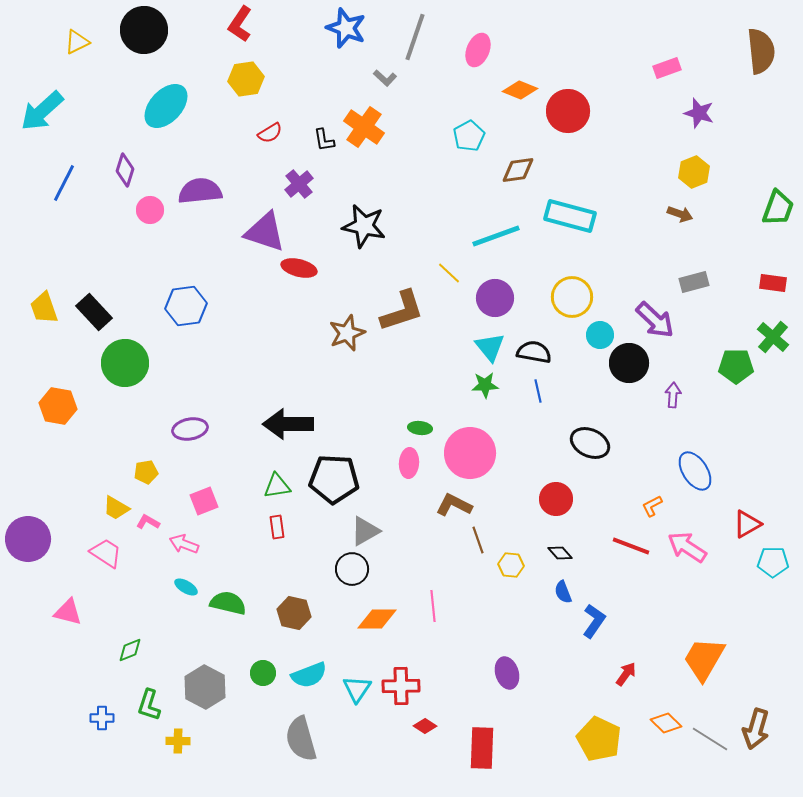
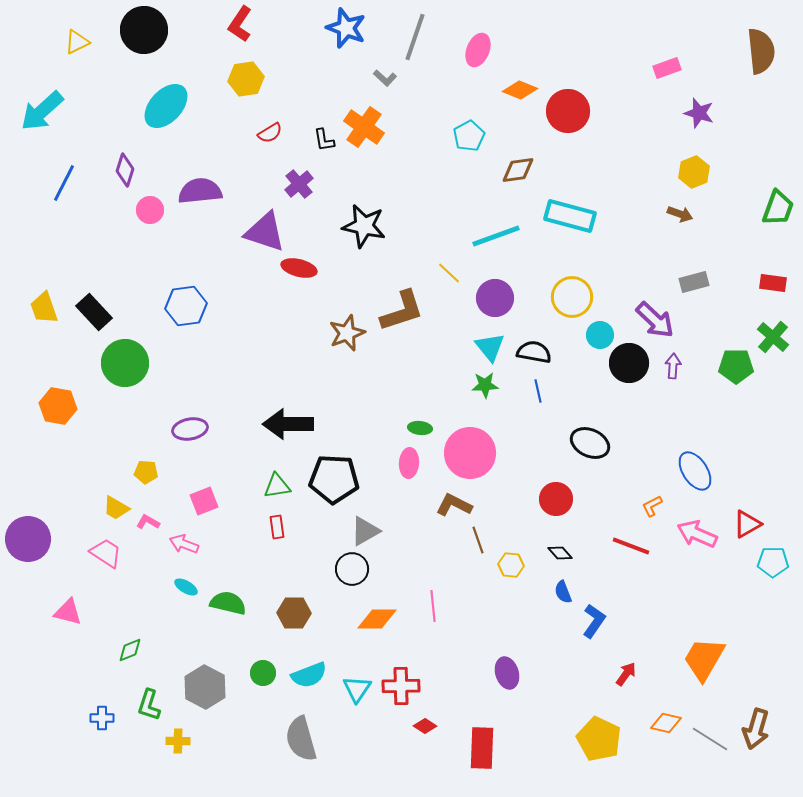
purple arrow at (673, 395): moved 29 px up
yellow pentagon at (146, 472): rotated 15 degrees clockwise
pink arrow at (687, 547): moved 10 px right, 13 px up; rotated 9 degrees counterclockwise
brown hexagon at (294, 613): rotated 12 degrees counterclockwise
orange diamond at (666, 723): rotated 32 degrees counterclockwise
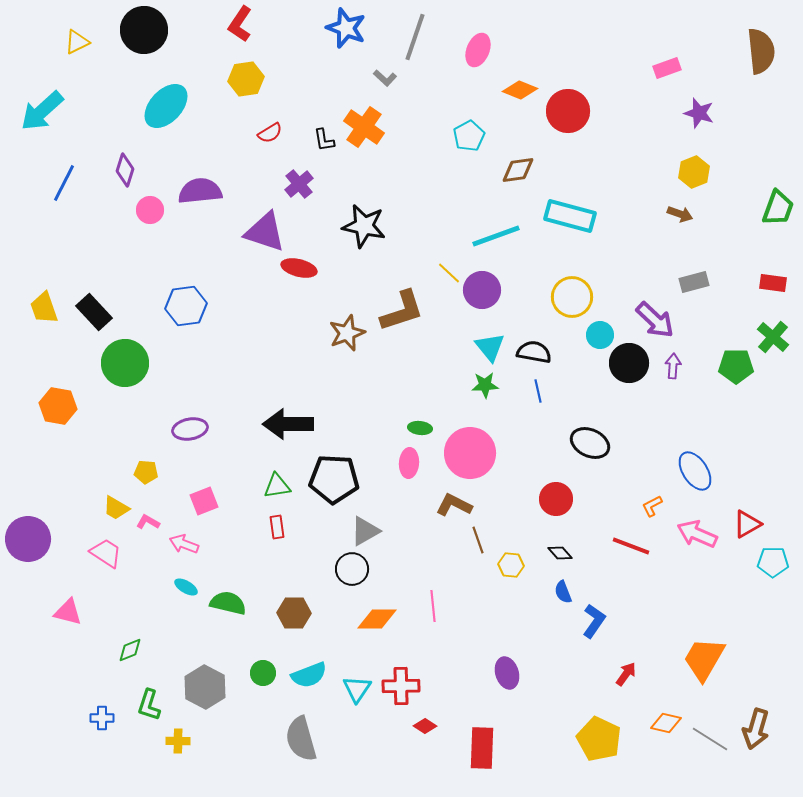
purple circle at (495, 298): moved 13 px left, 8 px up
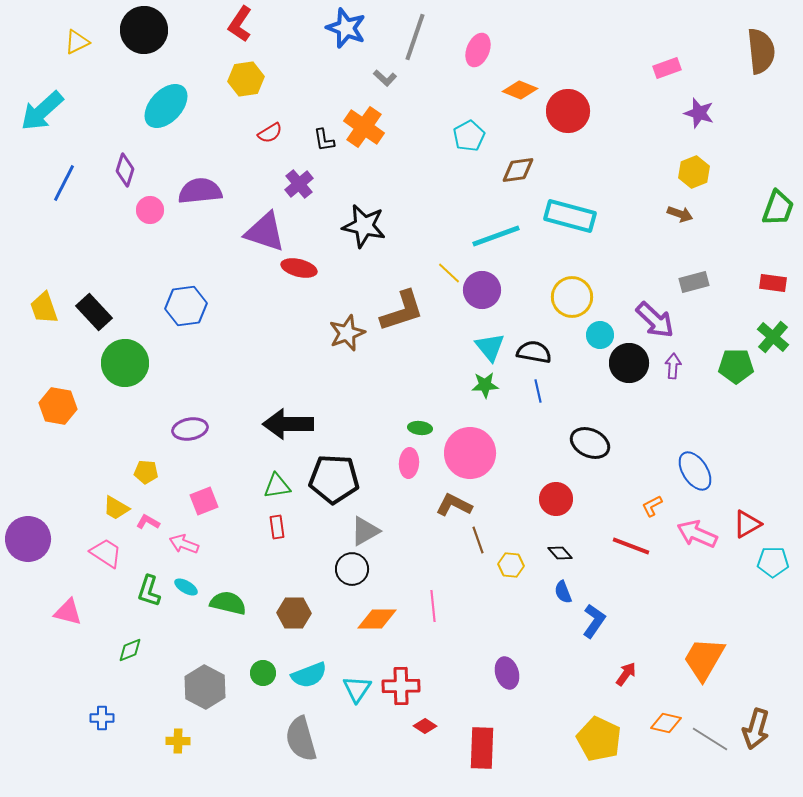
green L-shape at (149, 705): moved 114 px up
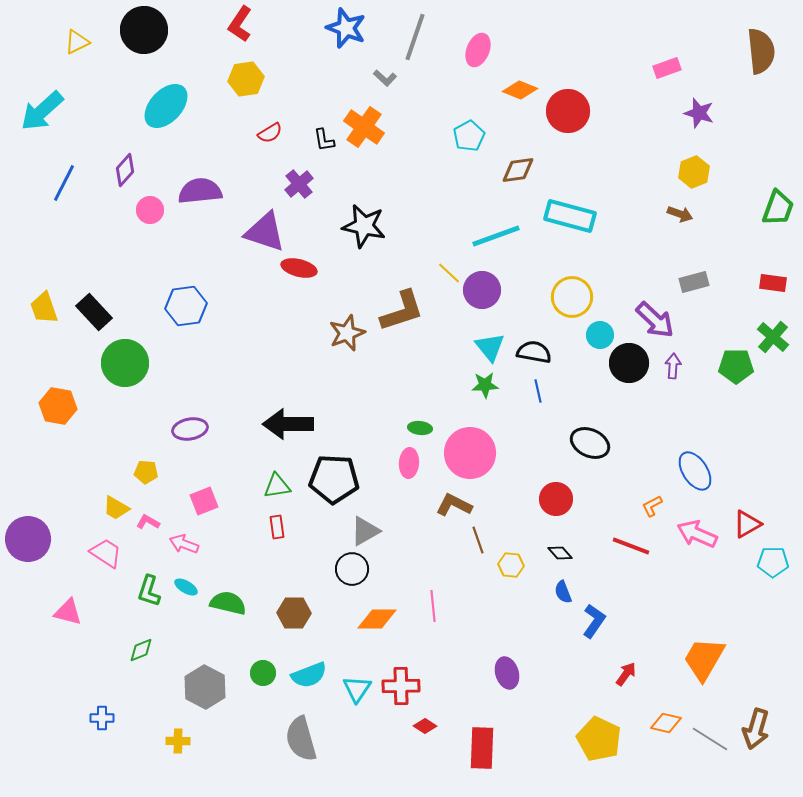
purple diamond at (125, 170): rotated 24 degrees clockwise
green diamond at (130, 650): moved 11 px right
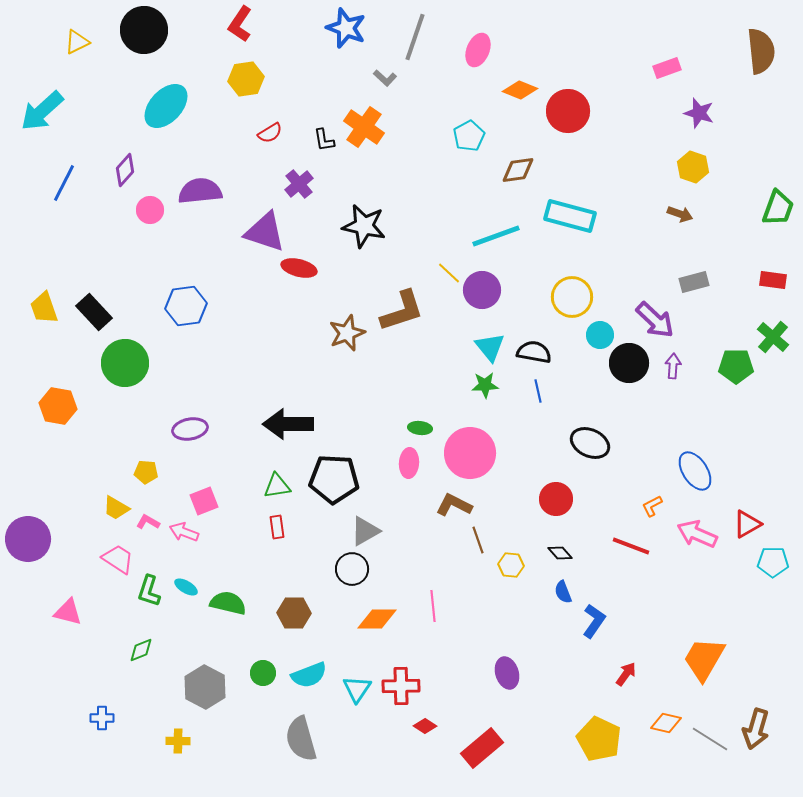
yellow hexagon at (694, 172): moved 1 px left, 5 px up; rotated 20 degrees counterclockwise
red rectangle at (773, 283): moved 3 px up
pink arrow at (184, 544): moved 12 px up
pink trapezoid at (106, 553): moved 12 px right, 6 px down
red rectangle at (482, 748): rotated 48 degrees clockwise
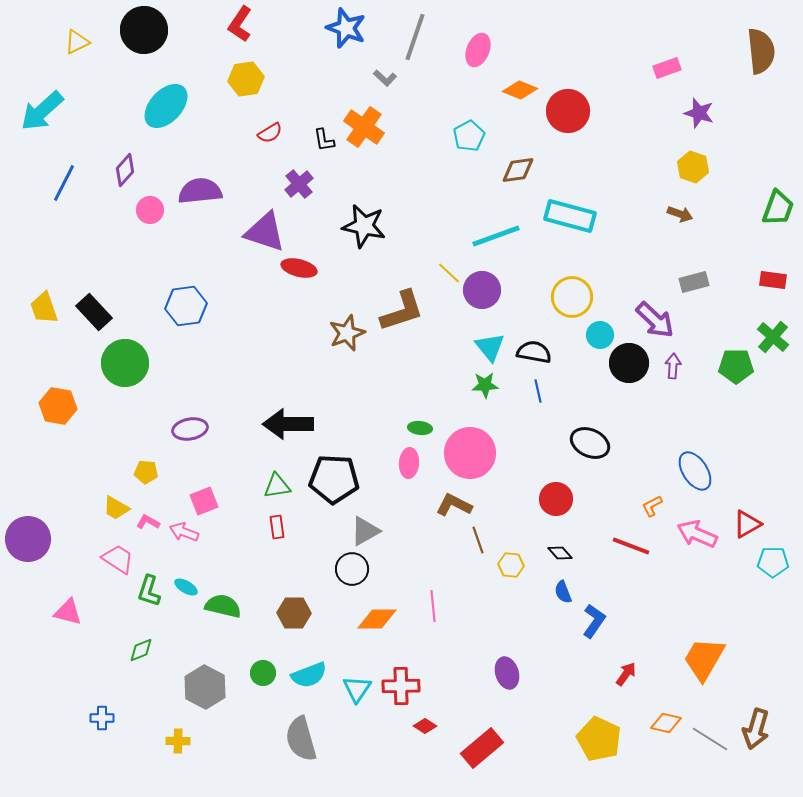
green semicircle at (228, 603): moved 5 px left, 3 px down
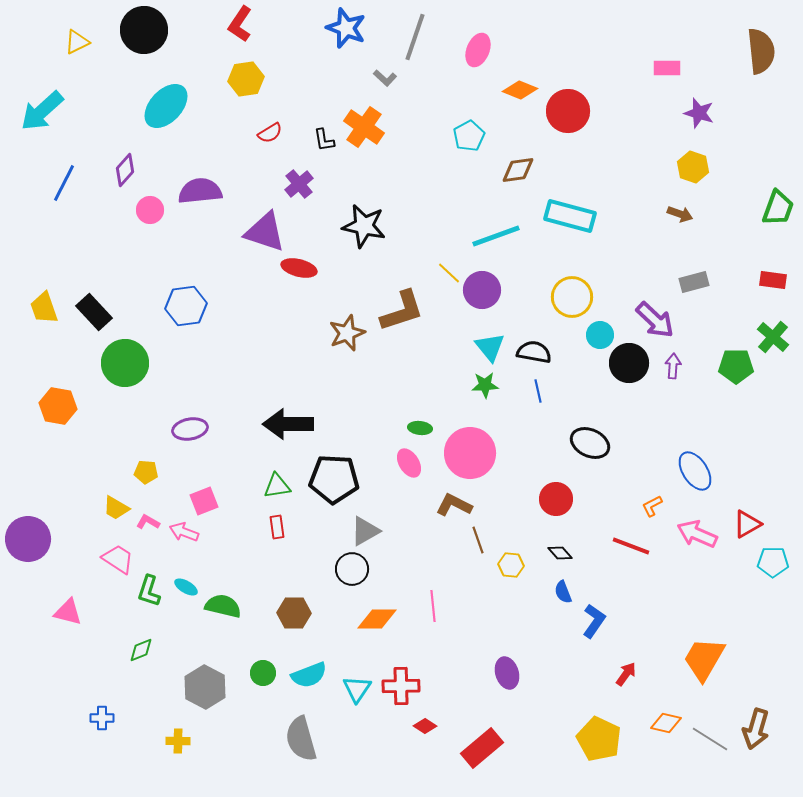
pink rectangle at (667, 68): rotated 20 degrees clockwise
pink ellipse at (409, 463): rotated 36 degrees counterclockwise
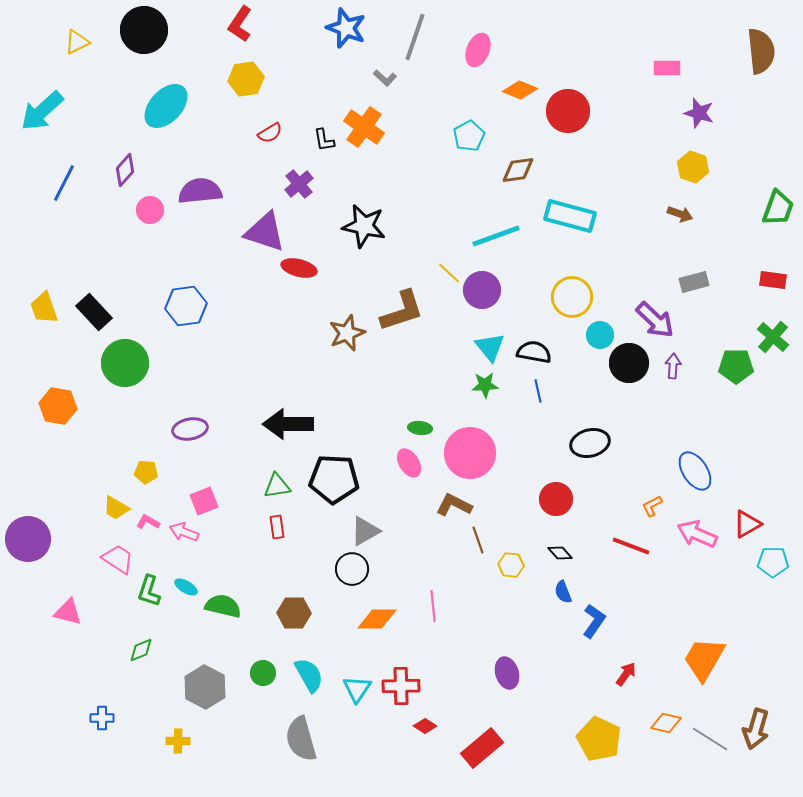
black ellipse at (590, 443): rotated 39 degrees counterclockwise
cyan semicircle at (309, 675): rotated 99 degrees counterclockwise
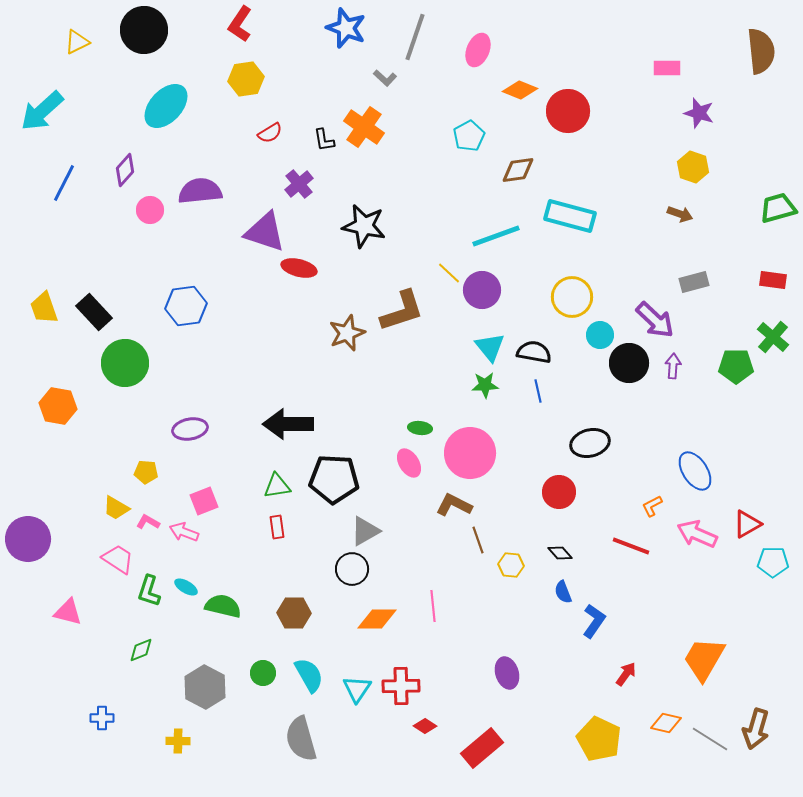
green trapezoid at (778, 208): rotated 126 degrees counterclockwise
red circle at (556, 499): moved 3 px right, 7 px up
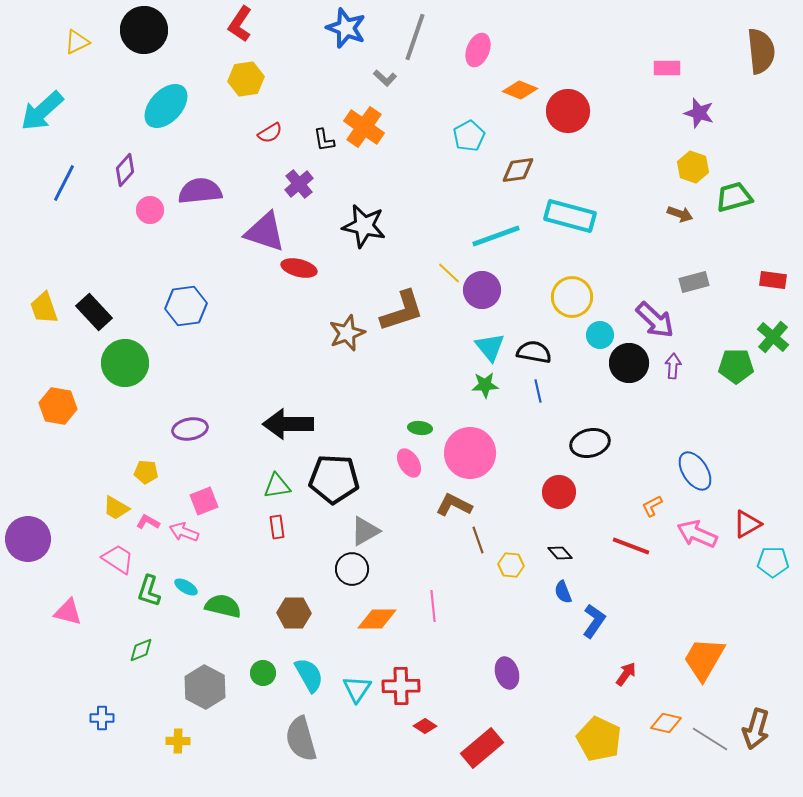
green trapezoid at (778, 208): moved 44 px left, 11 px up
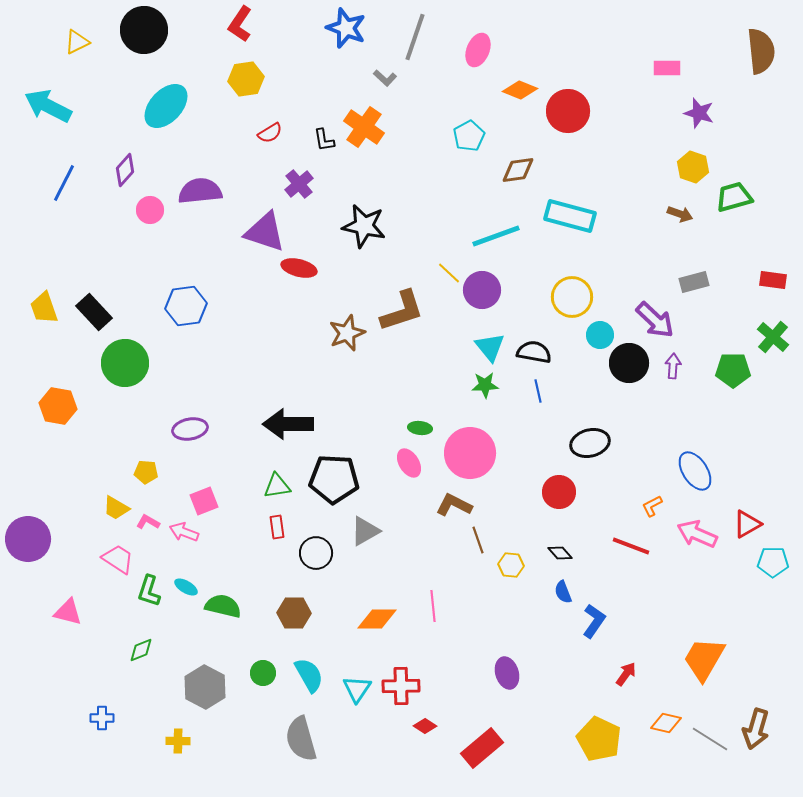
cyan arrow at (42, 111): moved 6 px right, 5 px up; rotated 69 degrees clockwise
green pentagon at (736, 366): moved 3 px left, 4 px down
black circle at (352, 569): moved 36 px left, 16 px up
